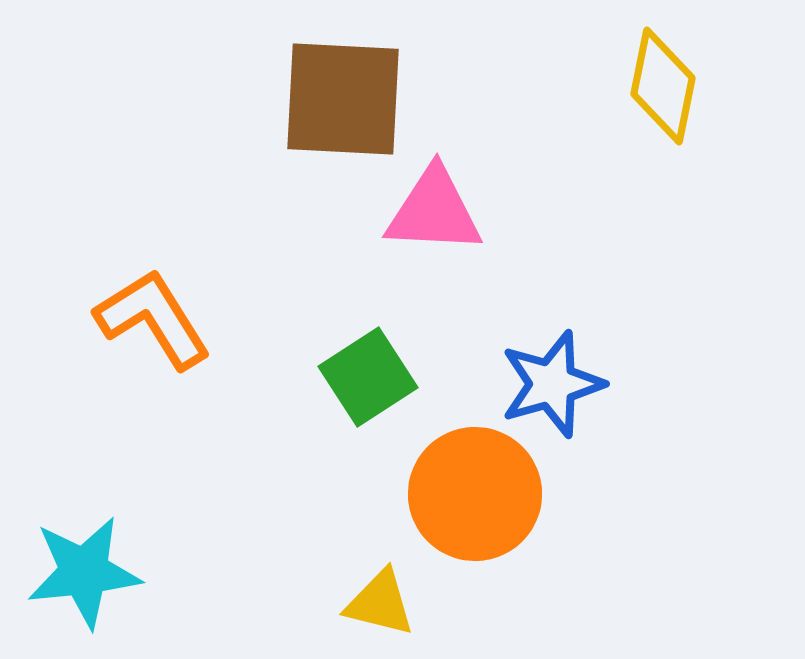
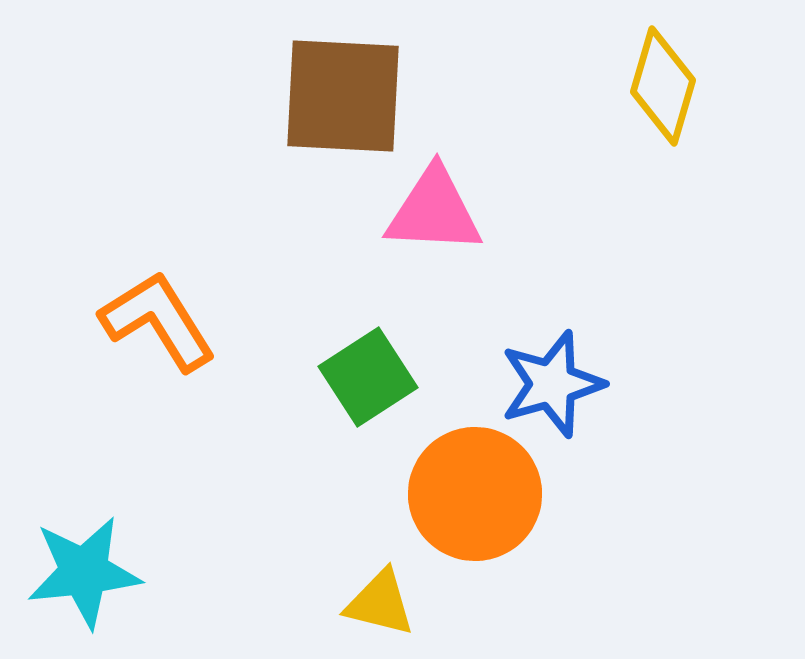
yellow diamond: rotated 5 degrees clockwise
brown square: moved 3 px up
orange L-shape: moved 5 px right, 2 px down
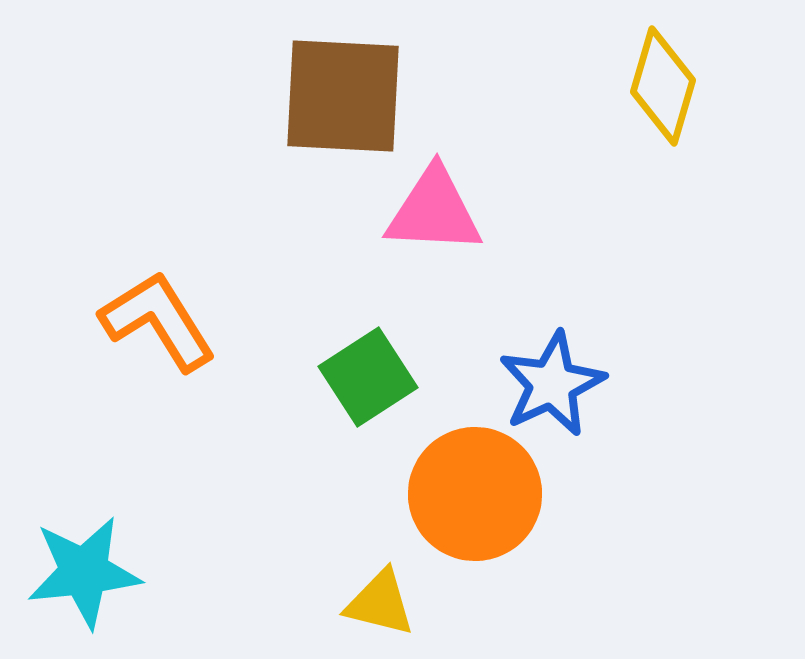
blue star: rotated 9 degrees counterclockwise
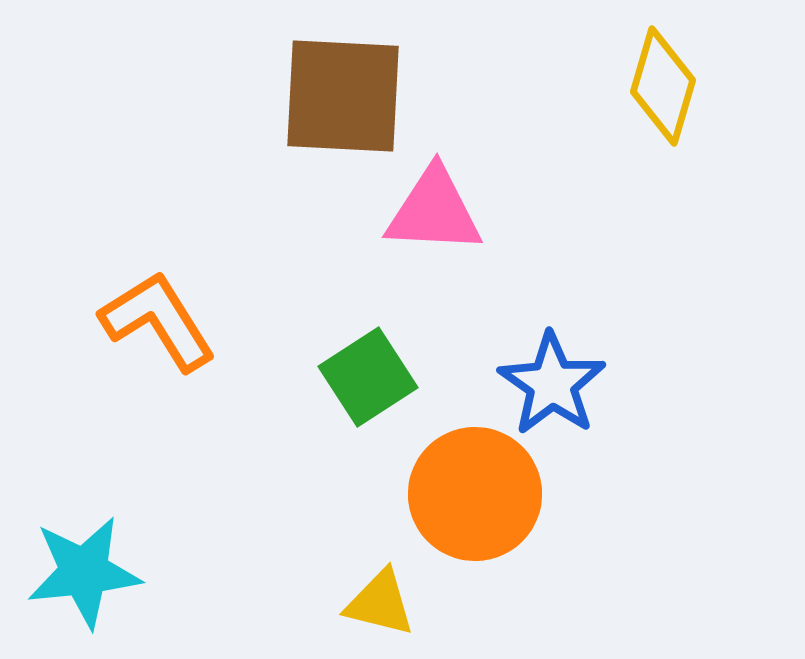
blue star: rotated 12 degrees counterclockwise
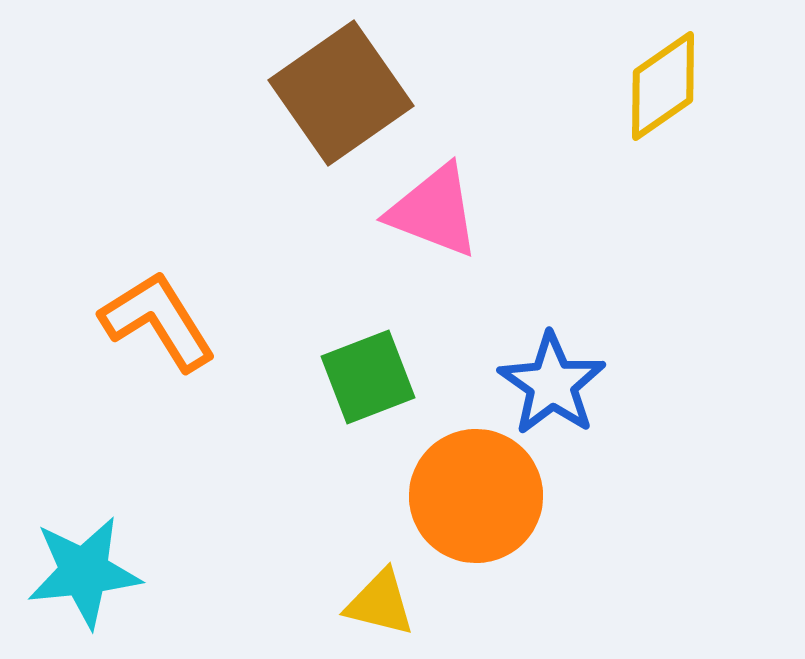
yellow diamond: rotated 39 degrees clockwise
brown square: moved 2 px left, 3 px up; rotated 38 degrees counterclockwise
pink triangle: rotated 18 degrees clockwise
green square: rotated 12 degrees clockwise
orange circle: moved 1 px right, 2 px down
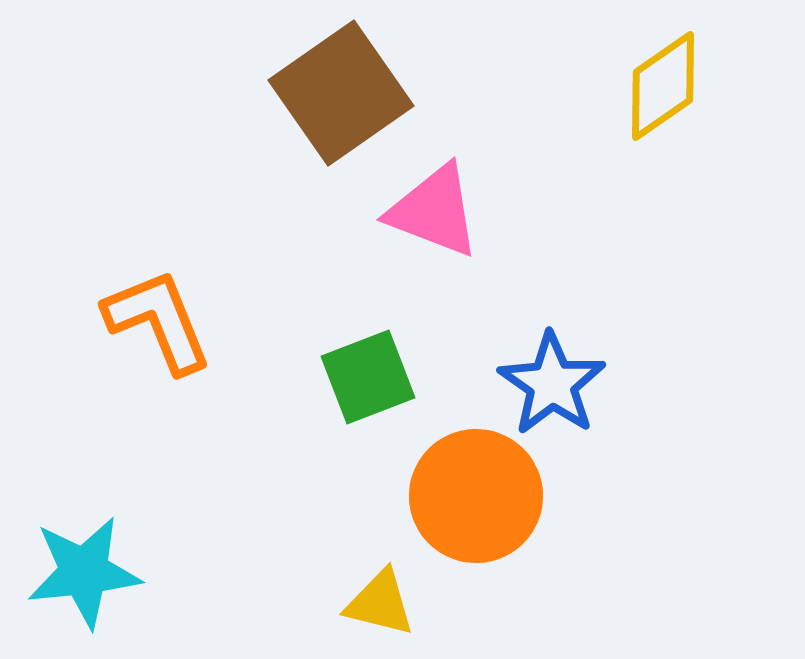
orange L-shape: rotated 10 degrees clockwise
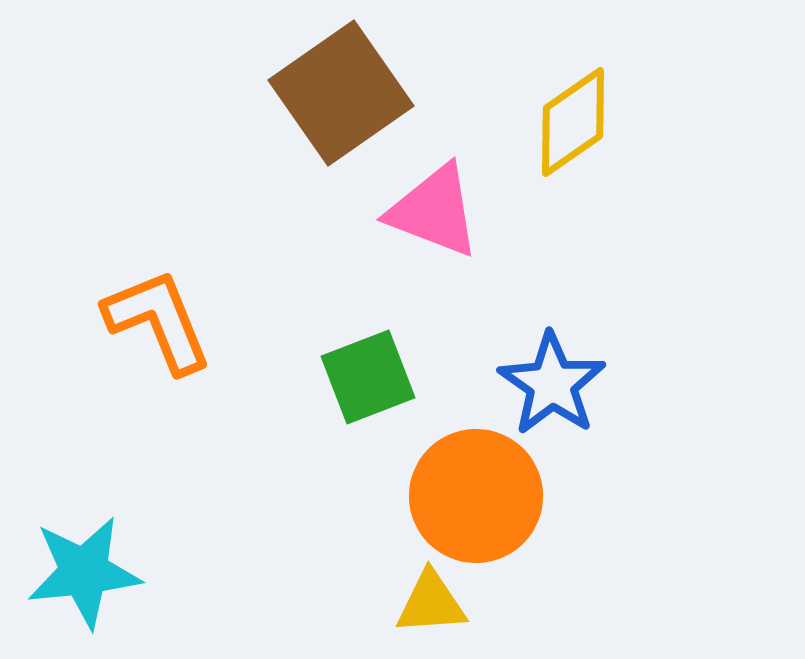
yellow diamond: moved 90 px left, 36 px down
yellow triangle: moved 51 px right; rotated 18 degrees counterclockwise
